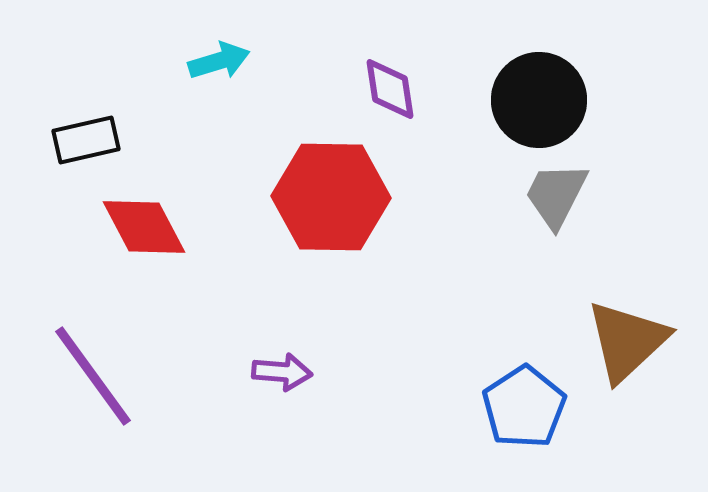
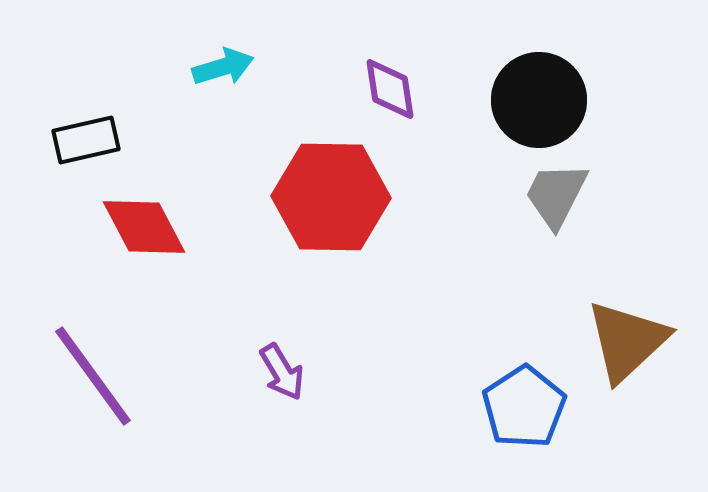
cyan arrow: moved 4 px right, 6 px down
purple arrow: rotated 54 degrees clockwise
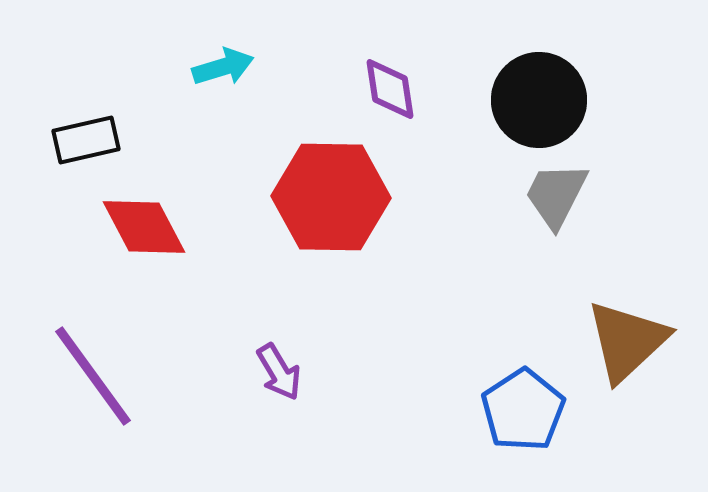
purple arrow: moved 3 px left
blue pentagon: moved 1 px left, 3 px down
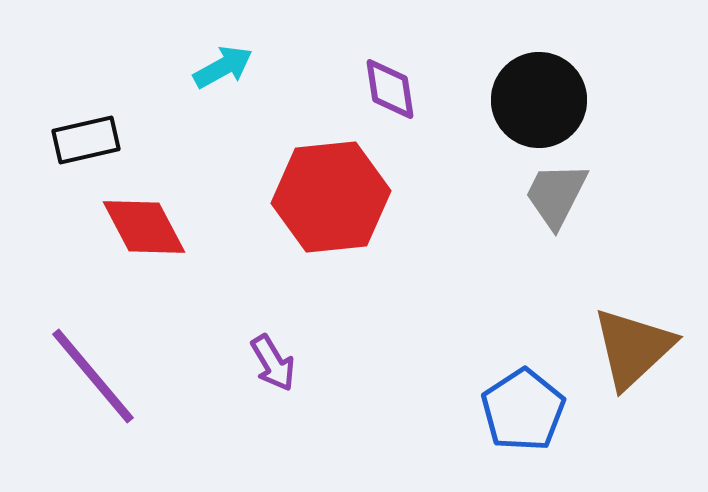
cyan arrow: rotated 12 degrees counterclockwise
red hexagon: rotated 7 degrees counterclockwise
brown triangle: moved 6 px right, 7 px down
purple arrow: moved 6 px left, 9 px up
purple line: rotated 4 degrees counterclockwise
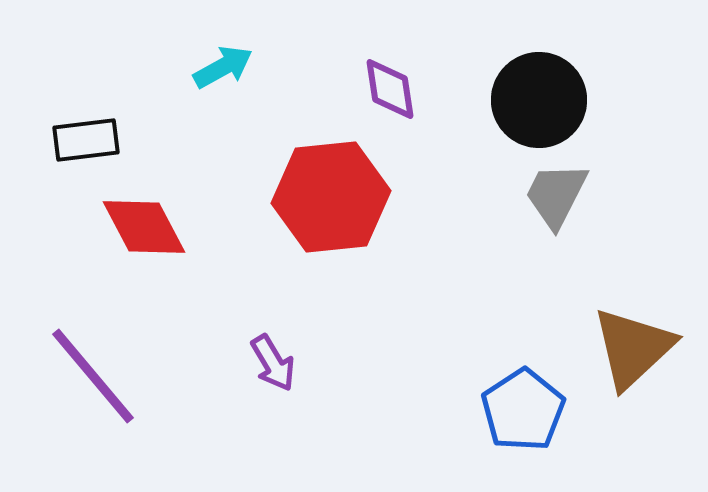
black rectangle: rotated 6 degrees clockwise
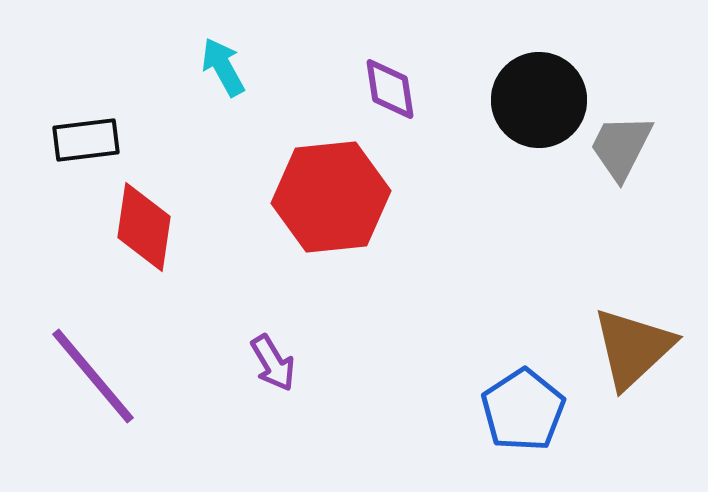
cyan arrow: rotated 90 degrees counterclockwise
gray trapezoid: moved 65 px right, 48 px up
red diamond: rotated 36 degrees clockwise
